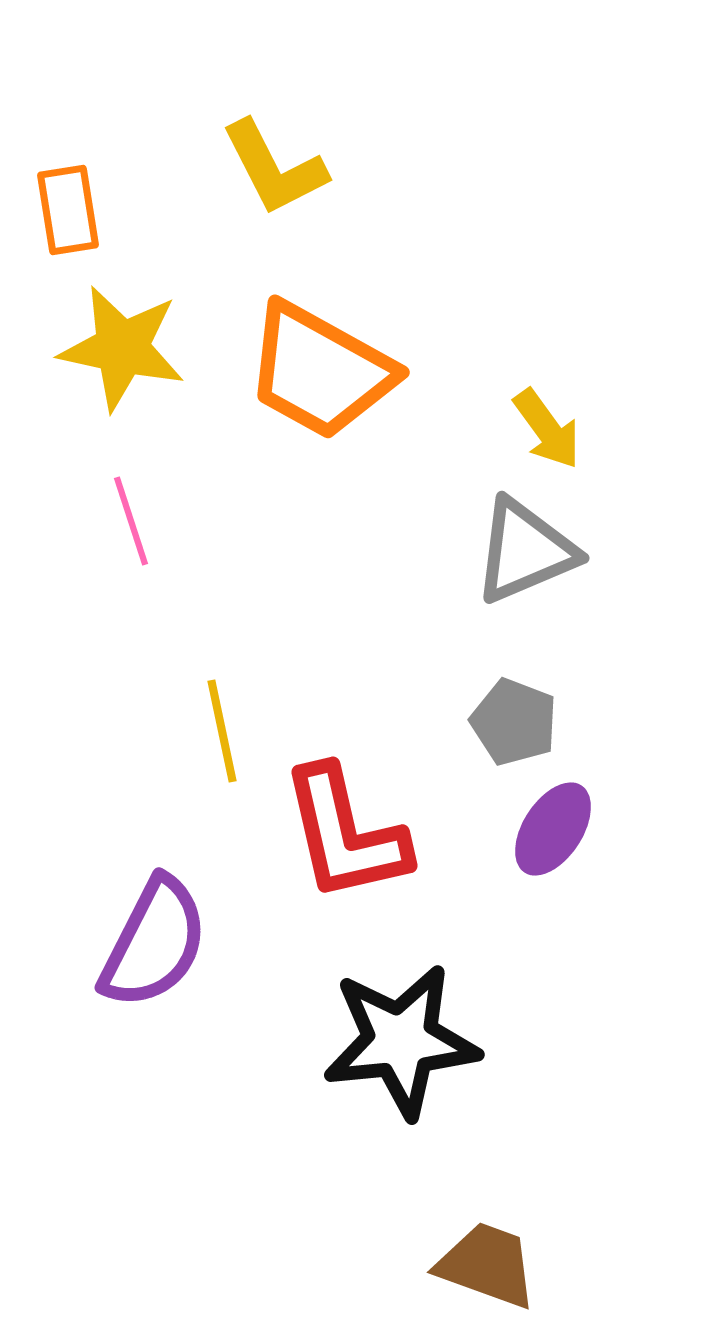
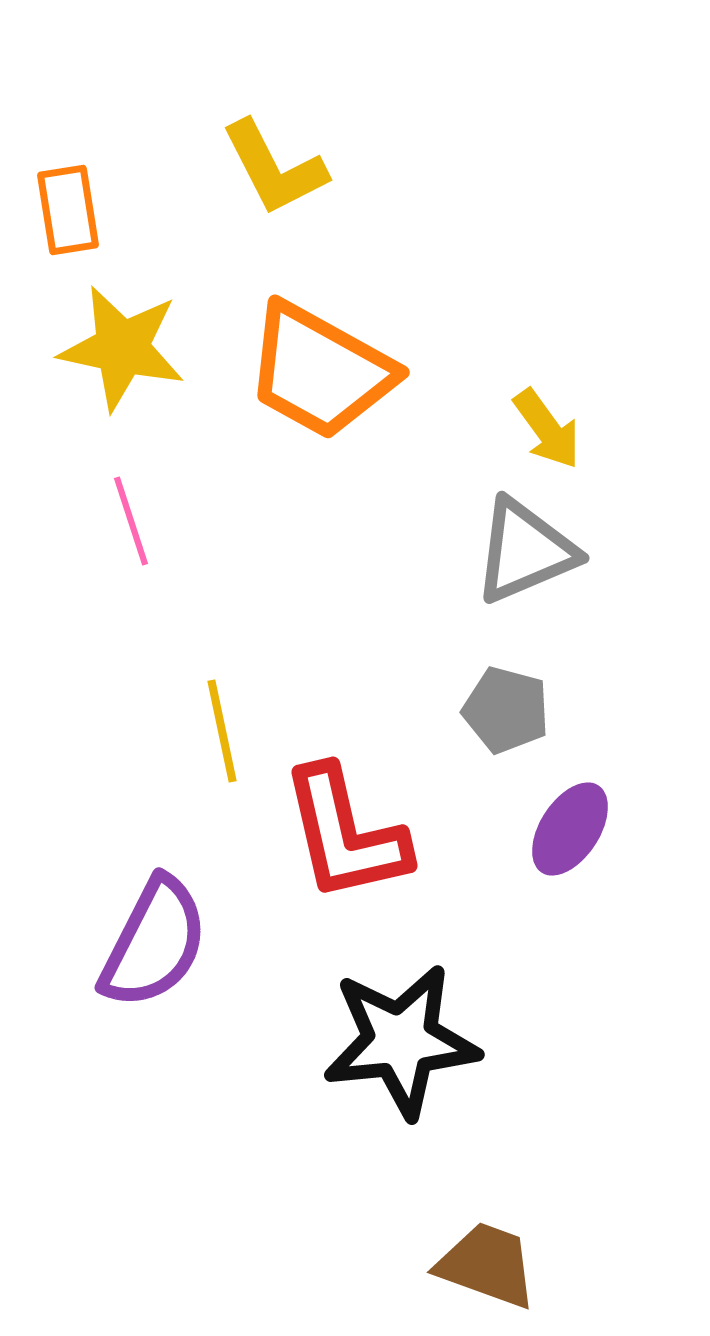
gray pentagon: moved 8 px left, 12 px up; rotated 6 degrees counterclockwise
purple ellipse: moved 17 px right
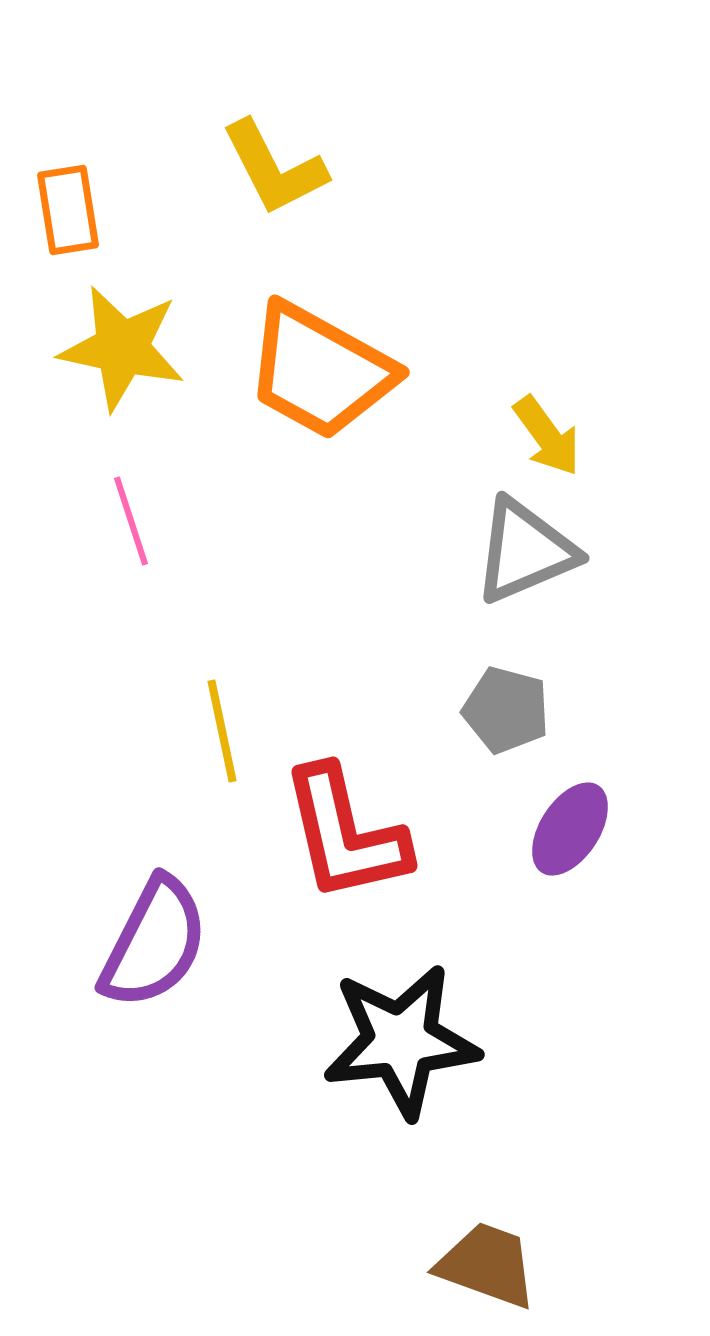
yellow arrow: moved 7 px down
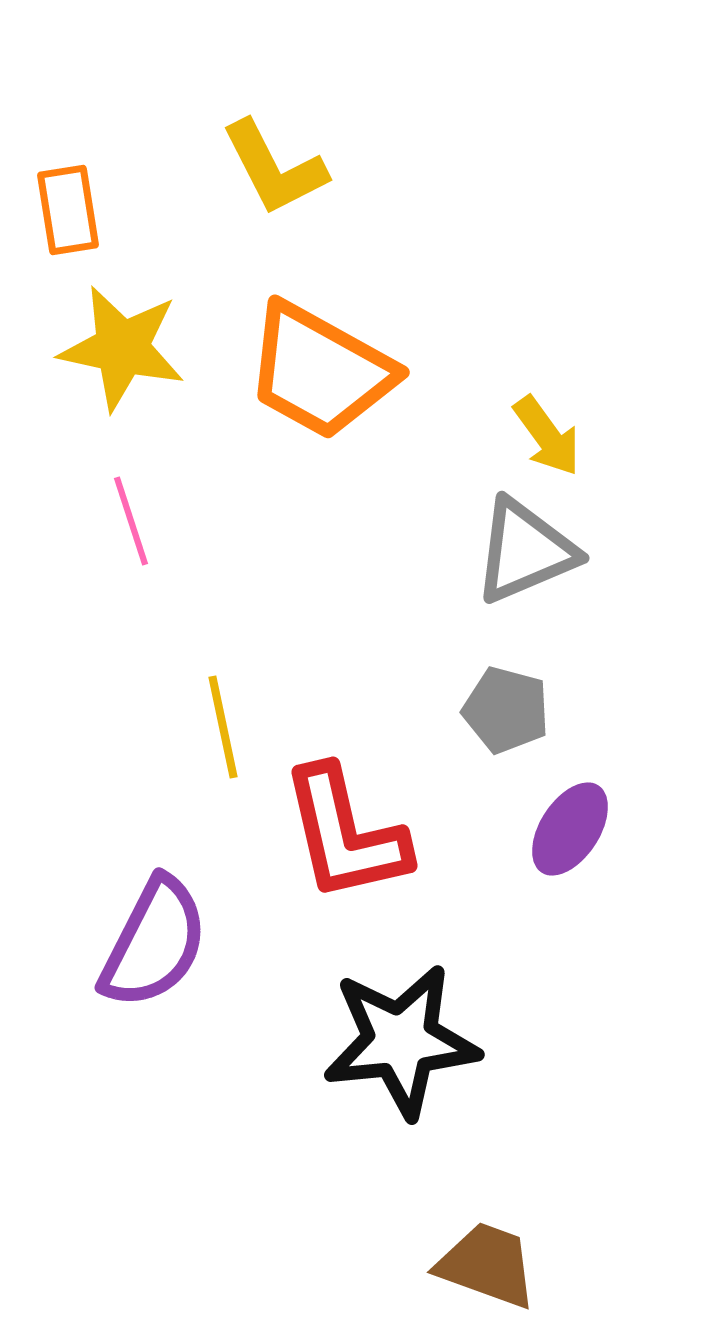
yellow line: moved 1 px right, 4 px up
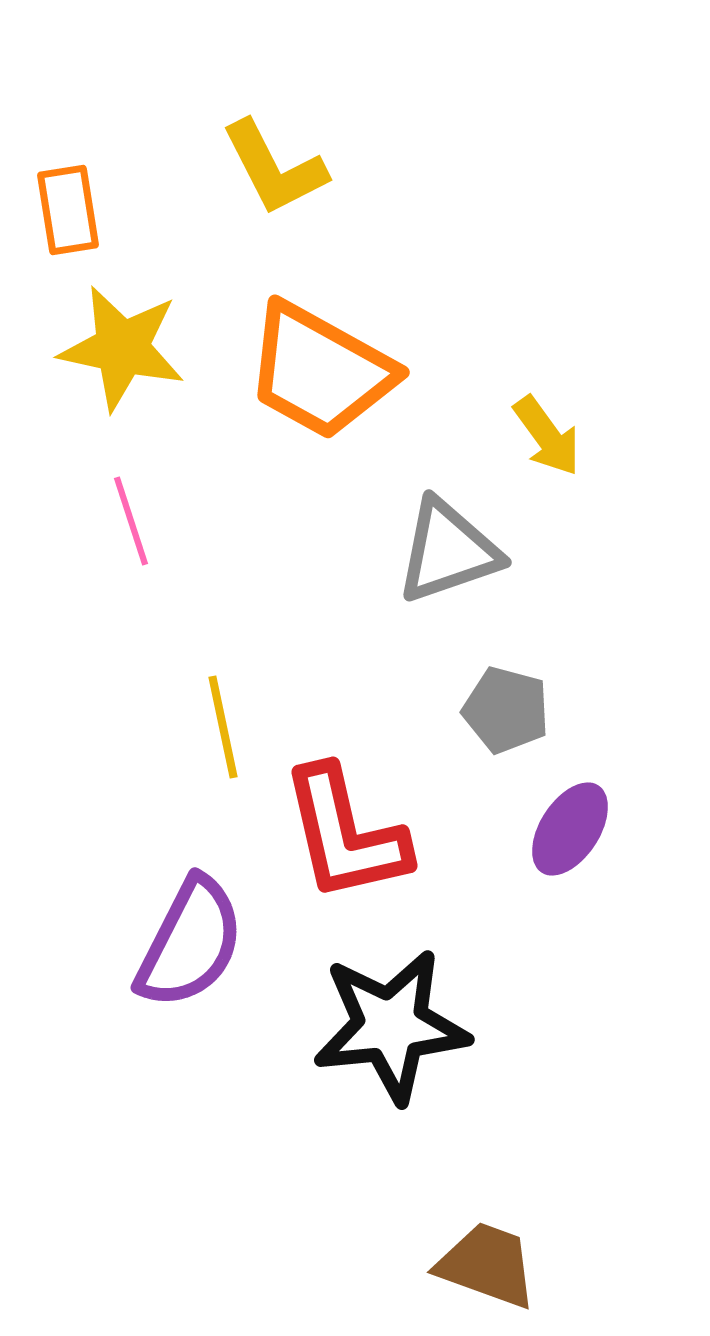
gray triangle: moved 77 px left; rotated 4 degrees clockwise
purple semicircle: moved 36 px right
black star: moved 10 px left, 15 px up
